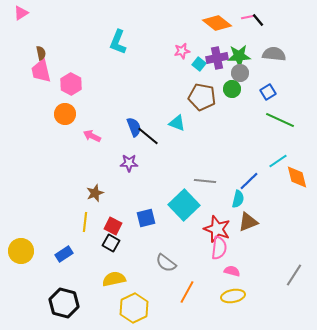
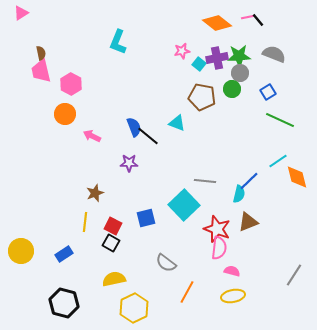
gray semicircle at (274, 54): rotated 15 degrees clockwise
cyan semicircle at (238, 199): moved 1 px right, 5 px up
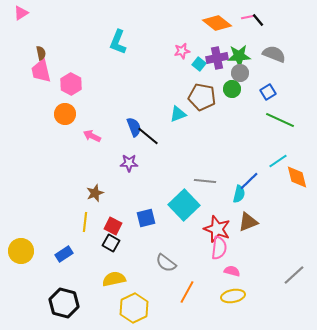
cyan triangle at (177, 123): moved 1 px right, 9 px up; rotated 42 degrees counterclockwise
gray line at (294, 275): rotated 15 degrees clockwise
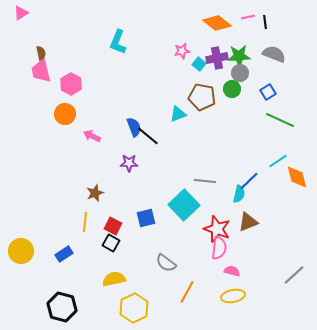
black line at (258, 20): moved 7 px right, 2 px down; rotated 32 degrees clockwise
black hexagon at (64, 303): moved 2 px left, 4 px down
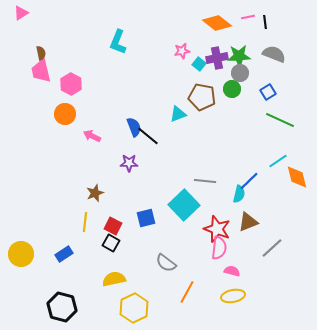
yellow circle at (21, 251): moved 3 px down
gray line at (294, 275): moved 22 px left, 27 px up
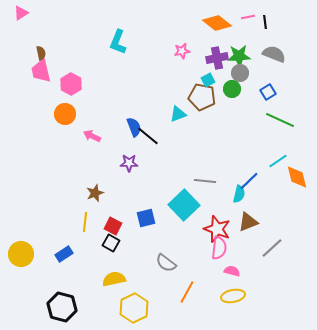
cyan square at (199, 64): moved 9 px right, 16 px down; rotated 24 degrees clockwise
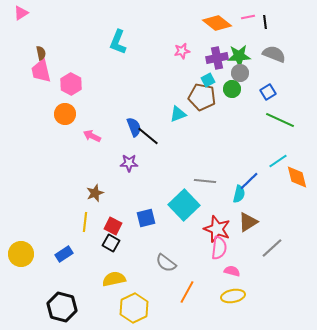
brown triangle at (248, 222): rotated 10 degrees counterclockwise
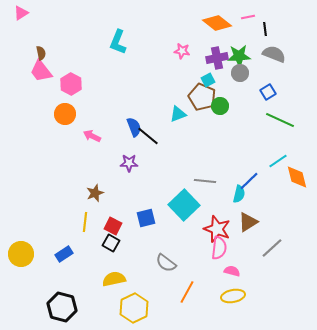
black line at (265, 22): moved 7 px down
pink star at (182, 51): rotated 21 degrees clockwise
pink trapezoid at (41, 71): rotated 25 degrees counterclockwise
green circle at (232, 89): moved 12 px left, 17 px down
brown pentagon at (202, 97): rotated 12 degrees clockwise
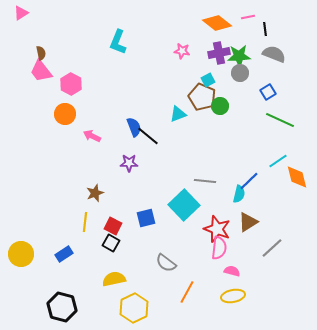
purple cross at (217, 58): moved 2 px right, 5 px up
